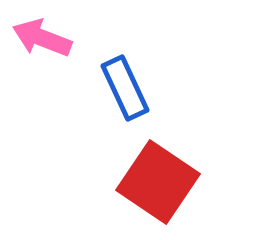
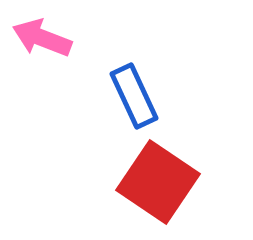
blue rectangle: moved 9 px right, 8 px down
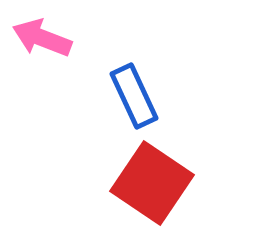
red square: moved 6 px left, 1 px down
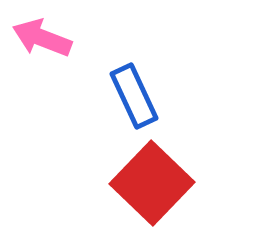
red square: rotated 10 degrees clockwise
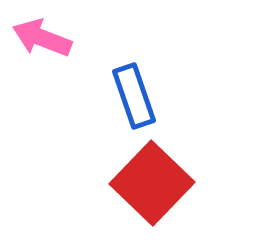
blue rectangle: rotated 6 degrees clockwise
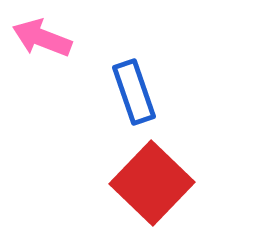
blue rectangle: moved 4 px up
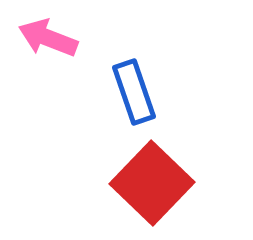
pink arrow: moved 6 px right
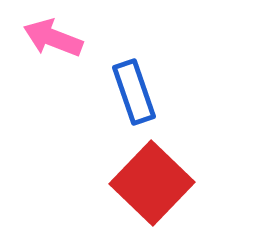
pink arrow: moved 5 px right
